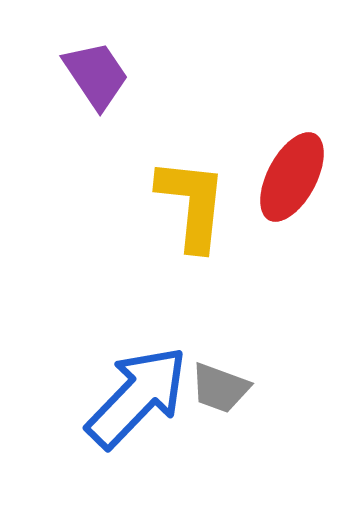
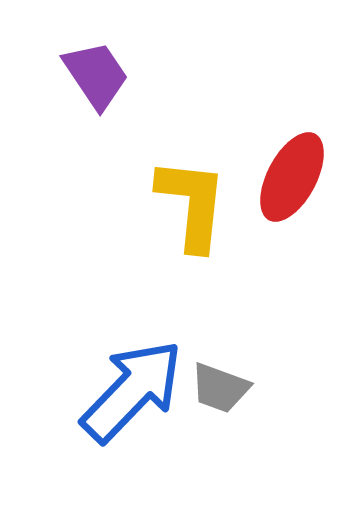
blue arrow: moved 5 px left, 6 px up
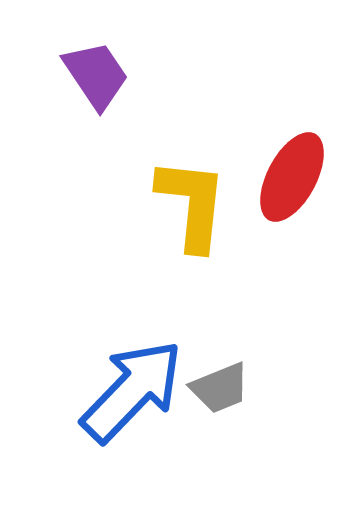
gray trapezoid: rotated 42 degrees counterclockwise
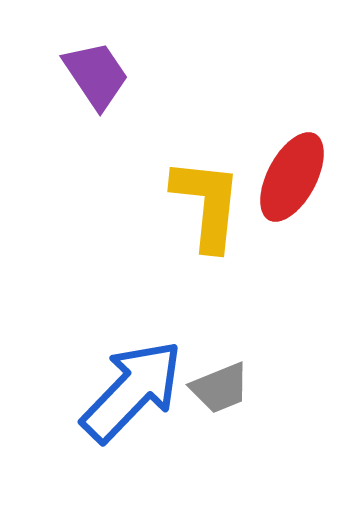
yellow L-shape: moved 15 px right
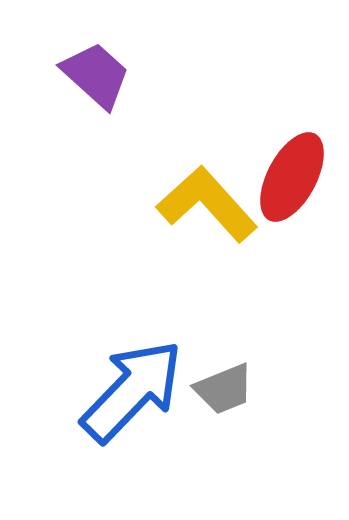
purple trapezoid: rotated 14 degrees counterclockwise
yellow L-shape: rotated 48 degrees counterclockwise
gray trapezoid: moved 4 px right, 1 px down
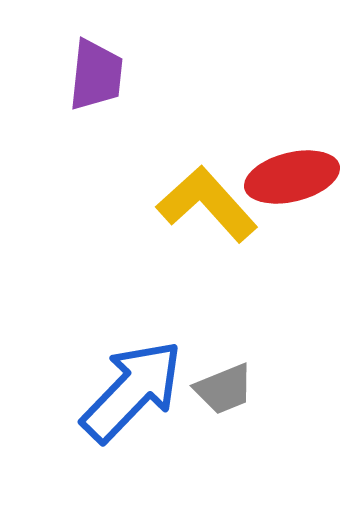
purple trapezoid: rotated 54 degrees clockwise
red ellipse: rotated 48 degrees clockwise
